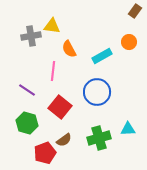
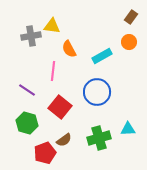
brown rectangle: moved 4 px left, 6 px down
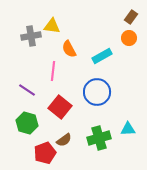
orange circle: moved 4 px up
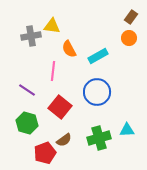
cyan rectangle: moved 4 px left
cyan triangle: moved 1 px left, 1 px down
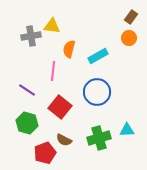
orange semicircle: rotated 42 degrees clockwise
brown semicircle: rotated 63 degrees clockwise
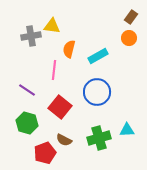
pink line: moved 1 px right, 1 px up
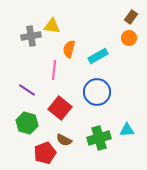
red square: moved 1 px down
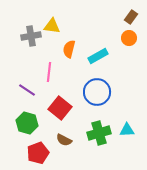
pink line: moved 5 px left, 2 px down
green cross: moved 5 px up
red pentagon: moved 7 px left
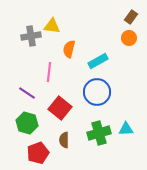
cyan rectangle: moved 5 px down
purple line: moved 3 px down
cyan triangle: moved 1 px left, 1 px up
brown semicircle: rotated 63 degrees clockwise
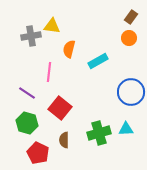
blue circle: moved 34 px right
red pentagon: rotated 25 degrees counterclockwise
